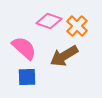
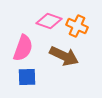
orange cross: rotated 20 degrees counterclockwise
pink semicircle: moved 1 px left; rotated 68 degrees clockwise
brown arrow: rotated 124 degrees counterclockwise
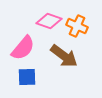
pink semicircle: rotated 20 degrees clockwise
brown arrow: rotated 12 degrees clockwise
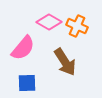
pink diamond: moved 1 px down; rotated 10 degrees clockwise
brown arrow: moved 1 px right, 6 px down; rotated 20 degrees clockwise
blue square: moved 6 px down
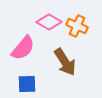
blue square: moved 1 px down
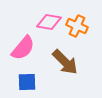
pink diamond: rotated 20 degrees counterclockwise
brown arrow: rotated 12 degrees counterclockwise
blue square: moved 2 px up
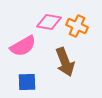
pink semicircle: moved 2 px up; rotated 20 degrees clockwise
brown arrow: rotated 24 degrees clockwise
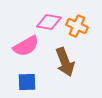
pink semicircle: moved 3 px right
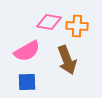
orange cross: rotated 20 degrees counterclockwise
pink semicircle: moved 1 px right, 5 px down
brown arrow: moved 2 px right, 2 px up
